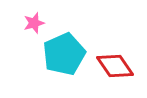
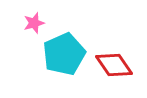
red diamond: moved 1 px left, 1 px up
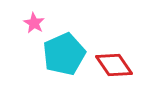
pink star: rotated 25 degrees counterclockwise
